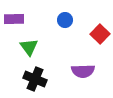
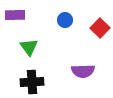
purple rectangle: moved 1 px right, 4 px up
red square: moved 6 px up
black cross: moved 3 px left, 3 px down; rotated 25 degrees counterclockwise
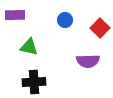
green triangle: rotated 42 degrees counterclockwise
purple semicircle: moved 5 px right, 10 px up
black cross: moved 2 px right
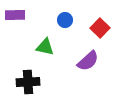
green triangle: moved 16 px right
purple semicircle: rotated 40 degrees counterclockwise
black cross: moved 6 px left
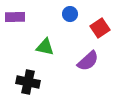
purple rectangle: moved 2 px down
blue circle: moved 5 px right, 6 px up
red square: rotated 12 degrees clockwise
black cross: rotated 15 degrees clockwise
